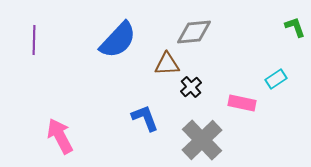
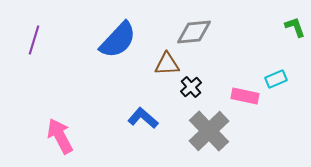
purple line: rotated 16 degrees clockwise
cyan rectangle: rotated 10 degrees clockwise
pink rectangle: moved 3 px right, 7 px up
blue L-shape: moved 2 px left; rotated 28 degrees counterclockwise
gray cross: moved 7 px right, 9 px up
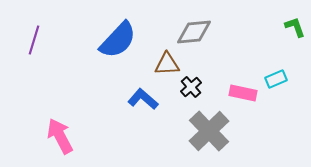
pink rectangle: moved 2 px left, 3 px up
blue L-shape: moved 19 px up
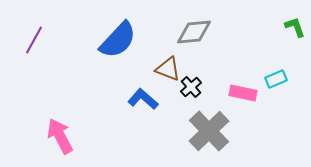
purple line: rotated 12 degrees clockwise
brown triangle: moved 1 px right, 5 px down; rotated 24 degrees clockwise
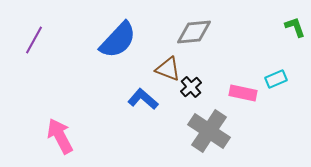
gray cross: rotated 12 degrees counterclockwise
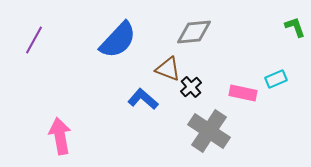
pink arrow: rotated 18 degrees clockwise
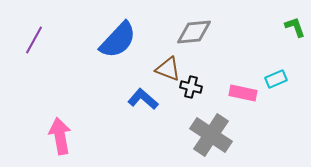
black cross: rotated 35 degrees counterclockwise
gray cross: moved 2 px right, 4 px down
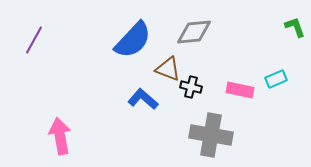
blue semicircle: moved 15 px right
pink rectangle: moved 3 px left, 3 px up
gray cross: rotated 24 degrees counterclockwise
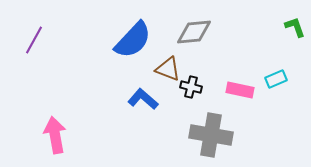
pink arrow: moved 5 px left, 1 px up
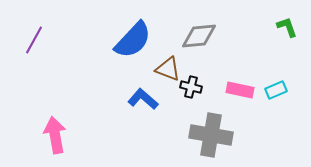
green L-shape: moved 8 px left
gray diamond: moved 5 px right, 4 px down
cyan rectangle: moved 11 px down
